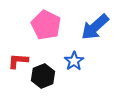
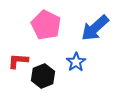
blue arrow: moved 1 px down
blue star: moved 2 px right, 1 px down
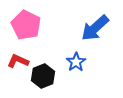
pink pentagon: moved 20 px left
red L-shape: rotated 20 degrees clockwise
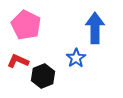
blue arrow: rotated 132 degrees clockwise
blue star: moved 4 px up
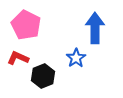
red L-shape: moved 3 px up
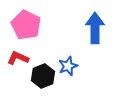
blue star: moved 8 px left, 8 px down; rotated 12 degrees clockwise
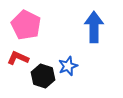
blue arrow: moved 1 px left, 1 px up
black hexagon: rotated 20 degrees counterclockwise
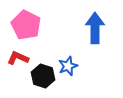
blue arrow: moved 1 px right, 1 px down
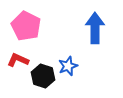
pink pentagon: moved 1 px down
red L-shape: moved 2 px down
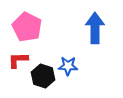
pink pentagon: moved 1 px right, 1 px down
red L-shape: rotated 25 degrees counterclockwise
blue star: rotated 24 degrees clockwise
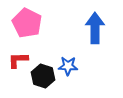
pink pentagon: moved 4 px up
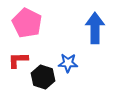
blue star: moved 3 px up
black hexagon: moved 1 px down
